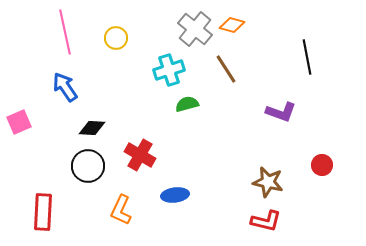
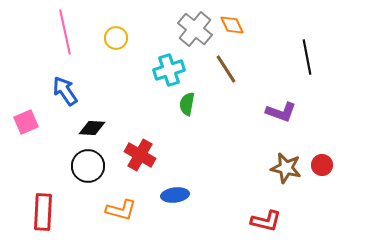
orange diamond: rotated 50 degrees clockwise
blue arrow: moved 4 px down
green semicircle: rotated 65 degrees counterclockwise
pink square: moved 7 px right
brown star: moved 18 px right, 14 px up
orange L-shape: rotated 100 degrees counterclockwise
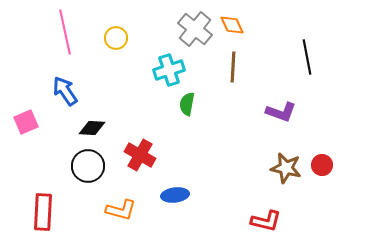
brown line: moved 7 px right, 2 px up; rotated 36 degrees clockwise
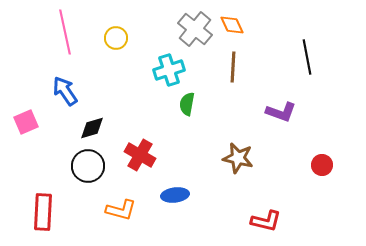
black diamond: rotated 20 degrees counterclockwise
brown star: moved 48 px left, 10 px up
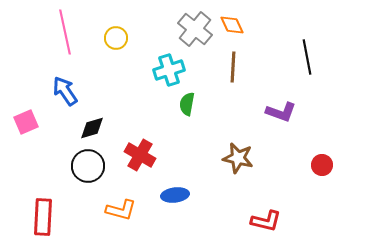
red rectangle: moved 5 px down
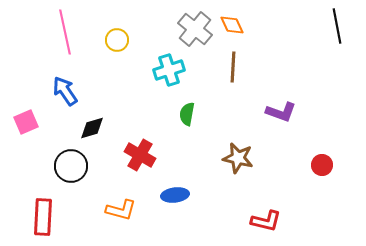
yellow circle: moved 1 px right, 2 px down
black line: moved 30 px right, 31 px up
green semicircle: moved 10 px down
black circle: moved 17 px left
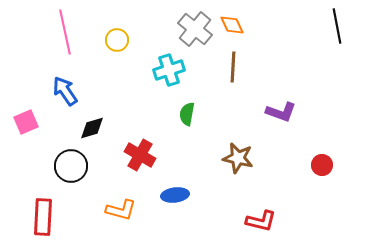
red L-shape: moved 5 px left
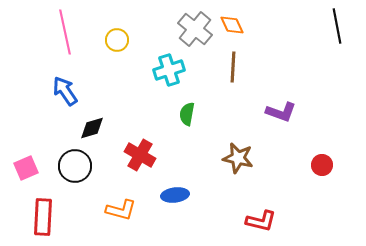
pink square: moved 46 px down
black circle: moved 4 px right
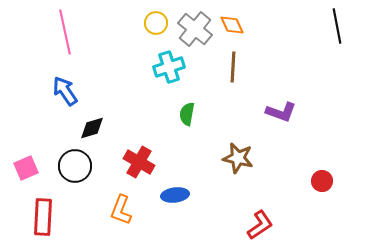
yellow circle: moved 39 px right, 17 px up
cyan cross: moved 3 px up
red cross: moved 1 px left, 7 px down
red circle: moved 16 px down
orange L-shape: rotated 96 degrees clockwise
red L-shape: moved 1 px left, 4 px down; rotated 48 degrees counterclockwise
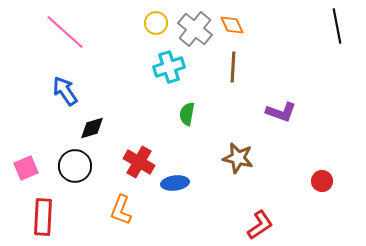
pink line: rotated 36 degrees counterclockwise
blue ellipse: moved 12 px up
